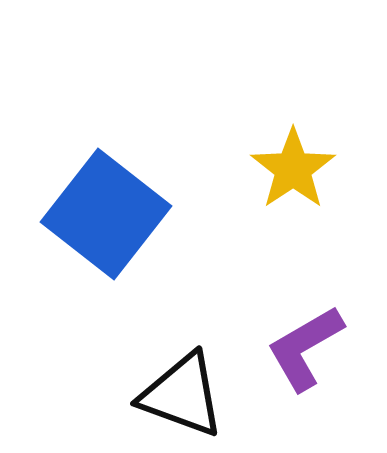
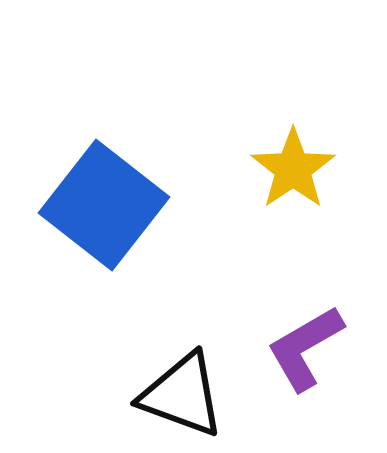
blue square: moved 2 px left, 9 px up
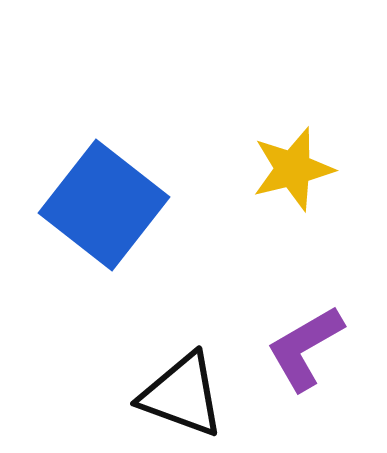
yellow star: rotated 20 degrees clockwise
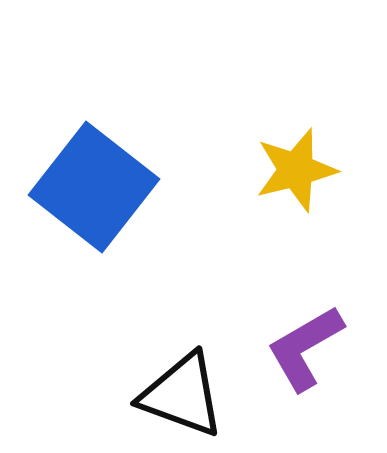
yellow star: moved 3 px right, 1 px down
blue square: moved 10 px left, 18 px up
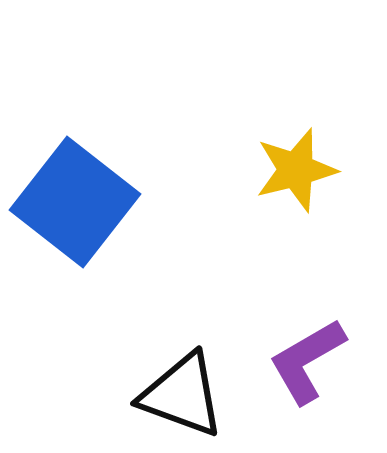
blue square: moved 19 px left, 15 px down
purple L-shape: moved 2 px right, 13 px down
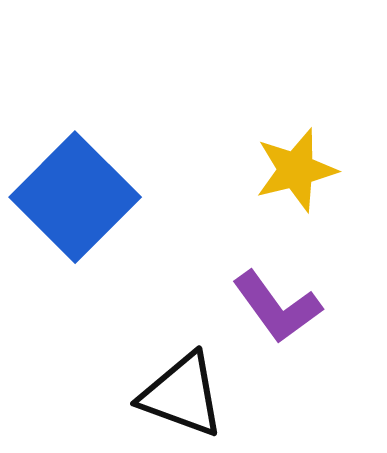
blue square: moved 5 px up; rotated 7 degrees clockwise
purple L-shape: moved 30 px left, 54 px up; rotated 96 degrees counterclockwise
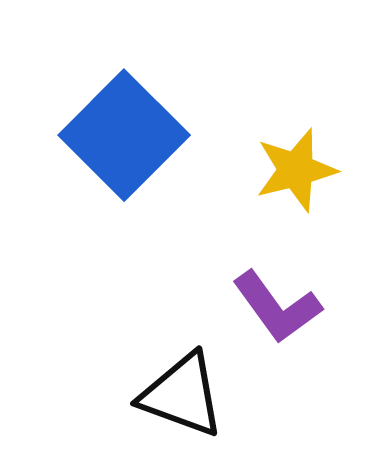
blue square: moved 49 px right, 62 px up
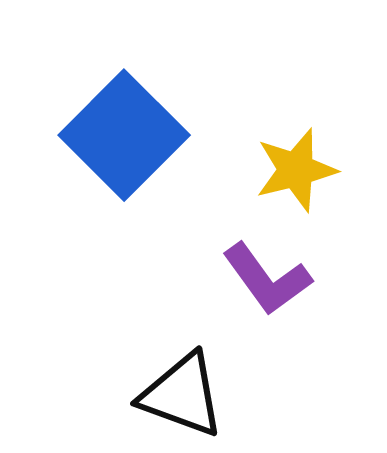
purple L-shape: moved 10 px left, 28 px up
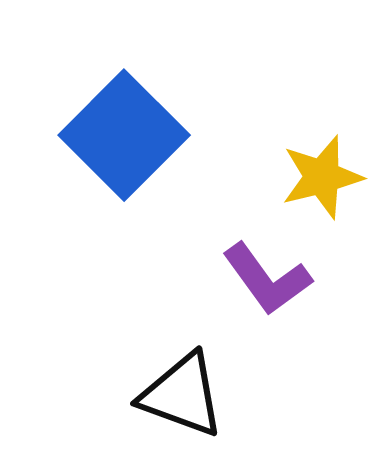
yellow star: moved 26 px right, 7 px down
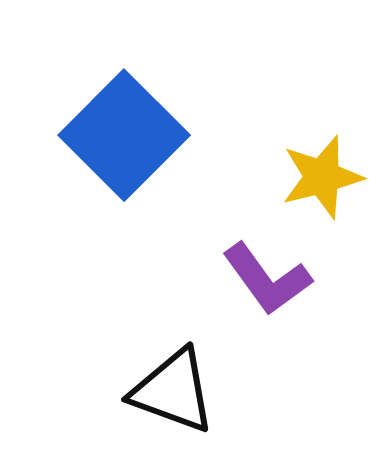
black triangle: moved 9 px left, 4 px up
